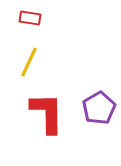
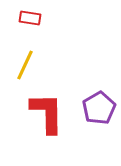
yellow line: moved 4 px left, 3 px down
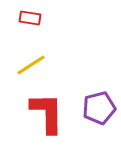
yellow line: moved 6 px right; rotated 32 degrees clockwise
purple pentagon: rotated 16 degrees clockwise
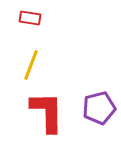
yellow line: rotated 36 degrees counterclockwise
red L-shape: moved 1 px up
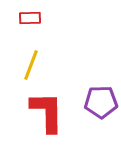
red rectangle: rotated 10 degrees counterclockwise
purple pentagon: moved 2 px right, 6 px up; rotated 12 degrees clockwise
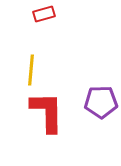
red rectangle: moved 14 px right, 4 px up; rotated 15 degrees counterclockwise
yellow line: moved 5 px down; rotated 16 degrees counterclockwise
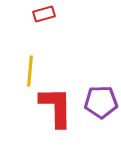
yellow line: moved 1 px left, 1 px down
red L-shape: moved 9 px right, 5 px up
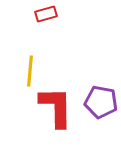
red rectangle: moved 2 px right
purple pentagon: rotated 12 degrees clockwise
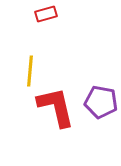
red L-shape: rotated 12 degrees counterclockwise
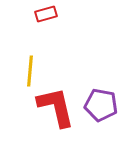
purple pentagon: moved 3 px down
